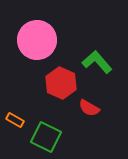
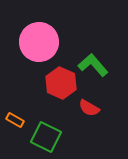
pink circle: moved 2 px right, 2 px down
green L-shape: moved 4 px left, 3 px down
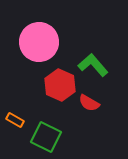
red hexagon: moved 1 px left, 2 px down
red semicircle: moved 5 px up
